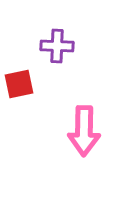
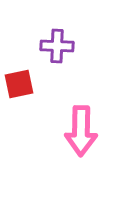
pink arrow: moved 3 px left
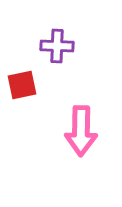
red square: moved 3 px right, 1 px down
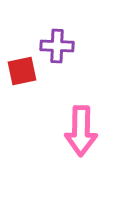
red square: moved 14 px up
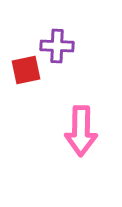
red square: moved 4 px right, 1 px up
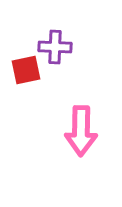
purple cross: moved 2 px left, 1 px down
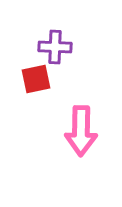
red square: moved 10 px right, 9 px down
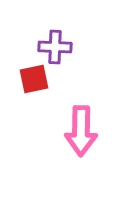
red square: moved 2 px left
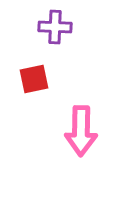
purple cross: moved 20 px up
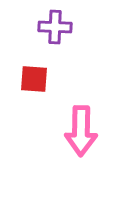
red square: rotated 16 degrees clockwise
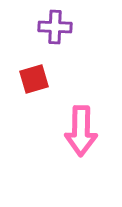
red square: rotated 20 degrees counterclockwise
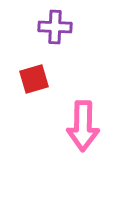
pink arrow: moved 2 px right, 5 px up
